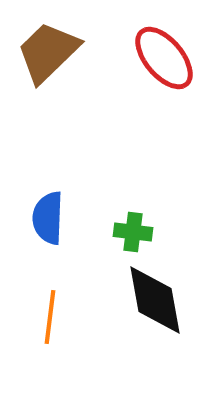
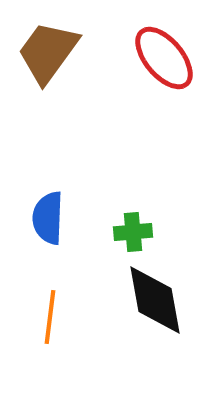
brown trapezoid: rotated 10 degrees counterclockwise
green cross: rotated 12 degrees counterclockwise
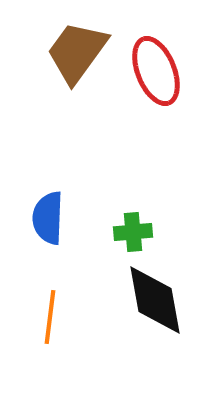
brown trapezoid: moved 29 px right
red ellipse: moved 8 px left, 13 px down; rotated 18 degrees clockwise
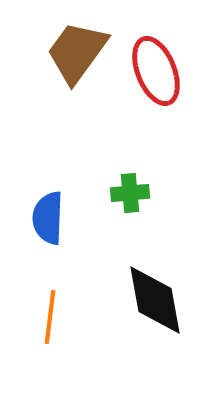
green cross: moved 3 px left, 39 px up
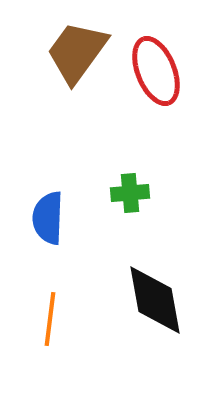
orange line: moved 2 px down
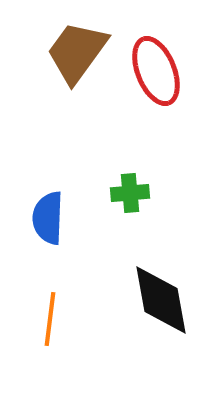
black diamond: moved 6 px right
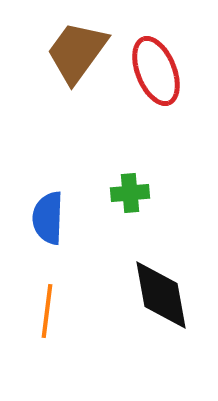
black diamond: moved 5 px up
orange line: moved 3 px left, 8 px up
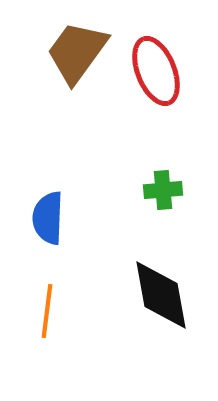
green cross: moved 33 px right, 3 px up
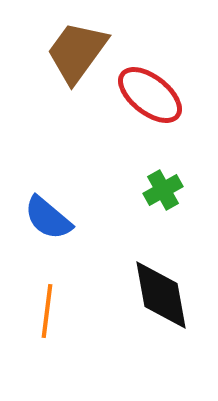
red ellipse: moved 6 px left, 24 px down; rotated 30 degrees counterclockwise
green cross: rotated 24 degrees counterclockwise
blue semicircle: rotated 52 degrees counterclockwise
